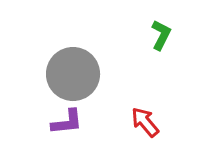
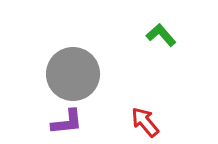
green L-shape: rotated 68 degrees counterclockwise
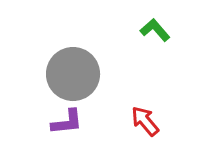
green L-shape: moved 6 px left, 5 px up
red arrow: moved 1 px up
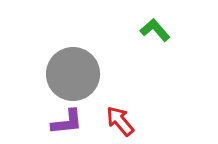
red arrow: moved 25 px left
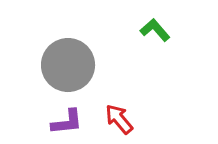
gray circle: moved 5 px left, 9 px up
red arrow: moved 1 px left, 2 px up
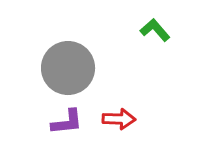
gray circle: moved 3 px down
red arrow: rotated 132 degrees clockwise
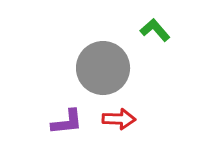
gray circle: moved 35 px right
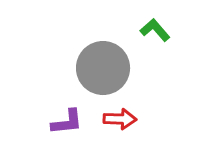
red arrow: moved 1 px right
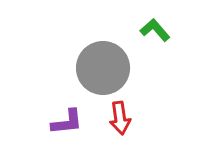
red arrow: moved 1 px up; rotated 80 degrees clockwise
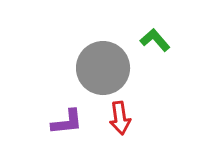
green L-shape: moved 10 px down
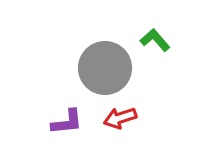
gray circle: moved 2 px right
red arrow: rotated 80 degrees clockwise
